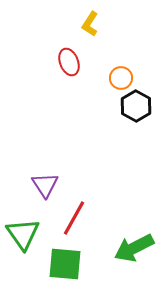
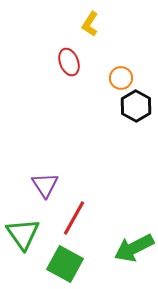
green square: rotated 24 degrees clockwise
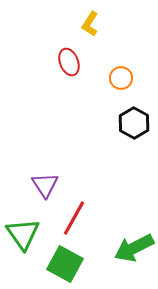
black hexagon: moved 2 px left, 17 px down
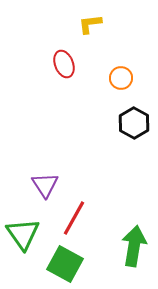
yellow L-shape: rotated 50 degrees clockwise
red ellipse: moved 5 px left, 2 px down
green arrow: moved 2 px up; rotated 126 degrees clockwise
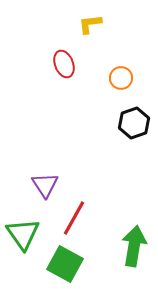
black hexagon: rotated 12 degrees clockwise
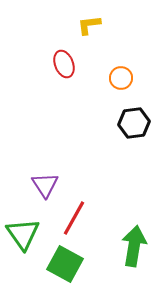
yellow L-shape: moved 1 px left, 1 px down
black hexagon: rotated 12 degrees clockwise
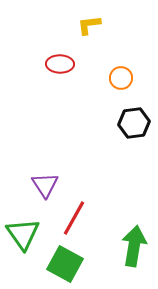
red ellipse: moved 4 px left; rotated 68 degrees counterclockwise
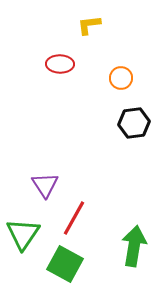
green triangle: rotated 9 degrees clockwise
